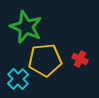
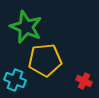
red cross: moved 4 px right, 22 px down
cyan cross: moved 3 px left, 1 px down; rotated 25 degrees counterclockwise
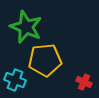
red cross: moved 1 px down
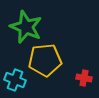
red cross: moved 4 px up; rotated 14 degrees counterclockwise
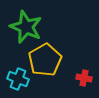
yellow pentagon: rotated 24 degrees counterclockwise
cyan cross: moved 3 px right, 1 px up
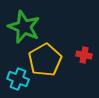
green star: moved 2 px left
red cross: moved 23 px up
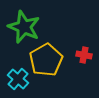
yellow pentagon: moved 1 px right
cyan cross: rotated 20 degrees clockwise
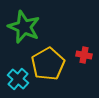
yellow pentagon: moved 2 px right, 4 px down
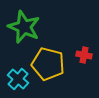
yellow pentagon: rotated 28 degrees counterclockwise
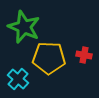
yellow pentagon: moved 1 px right, 6 px up; rotated 12 degrees counterclockwise
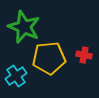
yellow pentagon: rotated 8 degrees counterclockwise
cyan cross: moved 2 px left, 3 px up; rotated 15 degrees clockwise
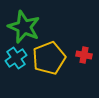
yellow pentagon: rotated 16 degrees counterclockwise
cyan cross: moved 18 px up
